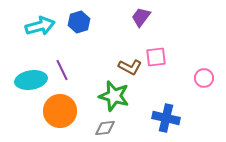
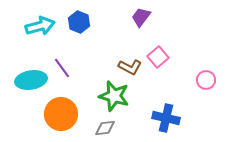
blue hexagon: rotated 20 degrees counterclockwise
pink square: moved 2 px right; rotated 35 degrees counterclockwise
purple line: moved 2 px up; rotated 10 degrees counterclockwise
pink circle: moved 2 px right, 2 px down
orange circle: moved 1 px right, 3 px down
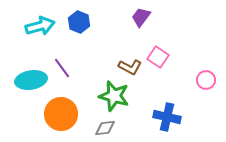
pink square: rotated 15 degrees counterclockwise
blue cross: moved 1 px right, 1 px up
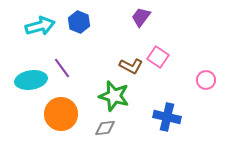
brown L-shape: moved 1 px right, 1 px up
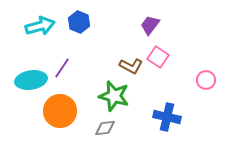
purple trapezoid: moved 9 px right, 8 px down
purple line: rotated 70 degrees clockwise
orange circle: moved 1 px left, 3 px up
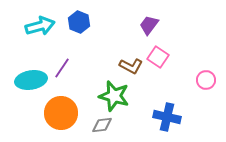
purple trapezoid: moved 1 px left
orange circle: moved 1 px right, 2 px down
gray diamond: moved 3 px left, 3 px up
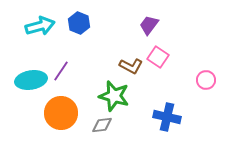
blue hexagon: moved 1 px down
purple line: moved 1 px left, 3 px down
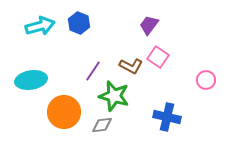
purple line: moved 32 px right
orange circle: moved 3 px right, 1 px up
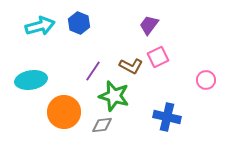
pink square: rotated 30 degrees clockwise
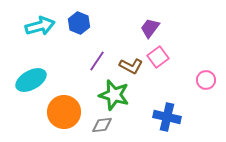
purple trapezoid: moved 1 px right, 3 px down
pink square: rotated 10 degrees counterclockwise
purple line: moved 4 px right, 10 px up
cyan ellipse: rotated 20 degrees counterclockwise
green star: moved 1 px up
